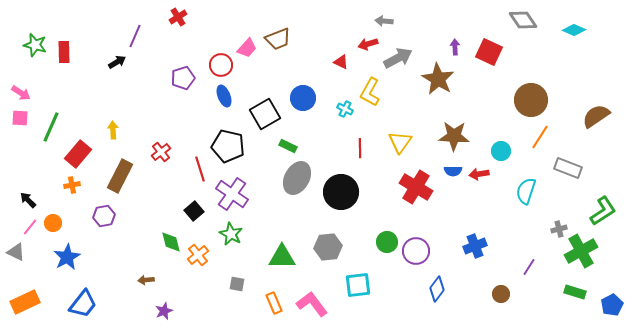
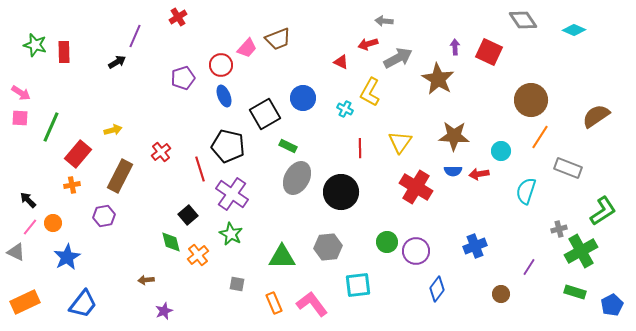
yellow arrow at (113, 130): rotated 78 degrees clockwise
black square at (194, 211): moved 6 px left, 4 px down
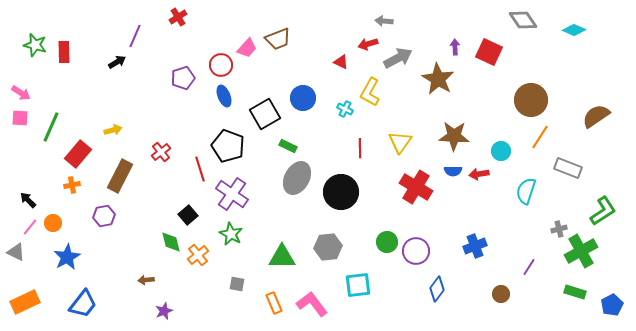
black pentagon at (228, 146): rotated 8 degrees clockwise
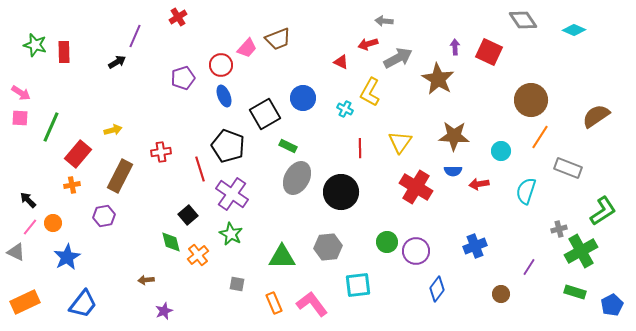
red cross at (161, 152): rotated 30 degrees clockwise
red arrow at (479, 174): moved 10 px down
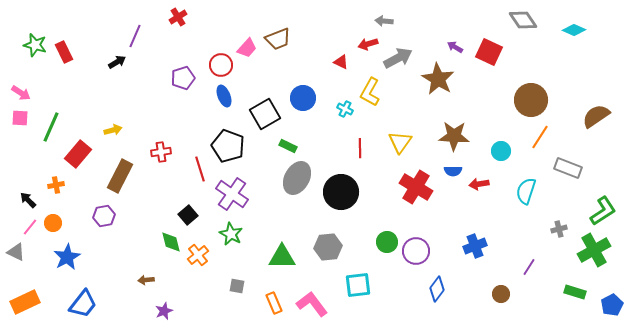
purple arrow at (455, 47): rotated 56 degrees counterclockwise
red rectangle at (64, 52): rotated 25 degrees counterclockwise
orange cross at (72, 185): moved 16 px left
green cross at (581, 251): moved 13 px right, 1 px up
gray square at (237, 284): moved 2 px down
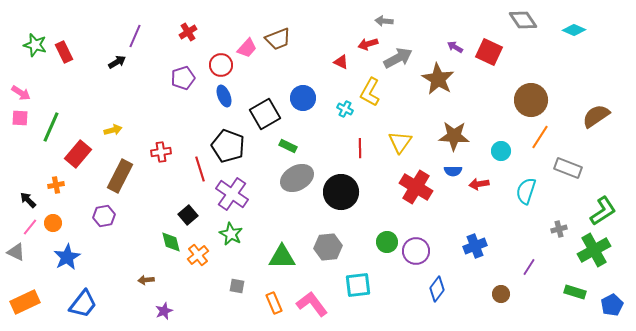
red cross at (178, 17): moved 10 px right, 15 px down
gray ellipse at (297, 178): rotated 32 degrees clockwise
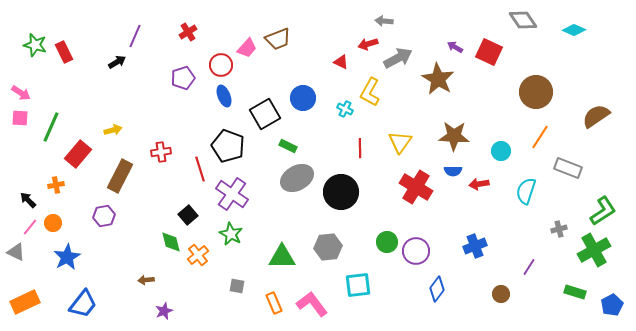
brown circle at (531, 100): moved 5 px right, 8 px up
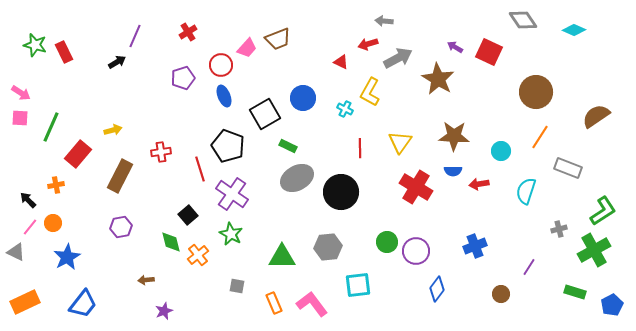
purple hexagon at (104, 216): moved 17 px right, 11 px down
